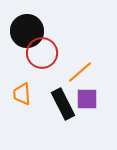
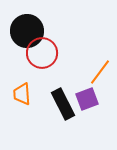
orange line: moved 20 px right; rotated 12 degrees counterclockwise
purple square: rotated 20 degrees counterclockwise
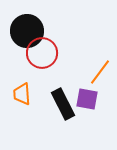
purple square: rotated 30 degrees clockwise
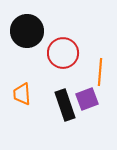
red circle: moved 21 px right
orange line: rotated 32 degrees counterclockwise
purple square: rotated 30 degrees counterclockwise
black rectangle: moved 2 px right, 1 px down; rotated 8 degrees clockwise
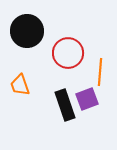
red circle: moved 5 px right
orange trapezoid: moved 2 px left, 9 px up; rotated 15 degrees counterclockwise
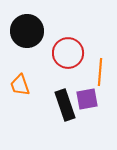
purple square: rotated 10 degrees clockwise
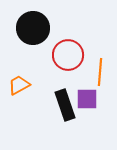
black circle: moved 6 px right, 3 px up
red circle: moved 2 px down
orange trapezoid: moved 1 px left; rotated 80 degrees clockwise
purple square: rotated 10 degrees clockwise
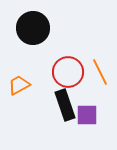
red circle: moved 17 px down
orange line: rotated 32 degrees counterclockwise
purple square: moved 16 px down
